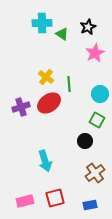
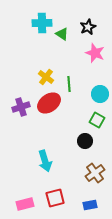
pink star: rotated 24 degrees counterclockwise
pink rectangle: moved 3 px down
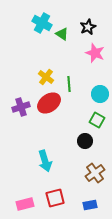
cyan cross: rotated 30 degrees clockwise
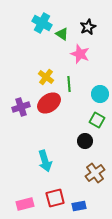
pink star: moved 15 px left, 1 px down
blue rectangle: moved 11 px left, 1 px down
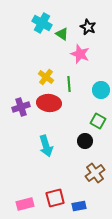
black star: rotated 21 degrees counterclockwise
cyan circle: moved 1 px right, 4 px up
red ellipse: rotated 40 degrees clockwise
green square: moved 1 px right, 1 px down
cyan arrow: moved 1 px right, 15 px up
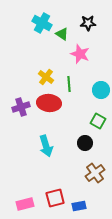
black star: moved 4 px up; rotated 28 degrees counterclockwise
black circle: moved 2 px down
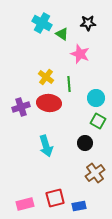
cyan circle: moved 5 px left, 8 px down
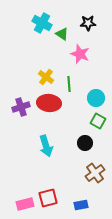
red square: moved 7 px left
blue rectangle: moved 2 px right, 1 px up
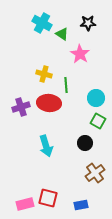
pink star: rotated 12 degrees clockwise
yellow cross: moved 2 px left, 3 px up; rotated 21 degrees counterclockwise
green line: moved 3 px left, 1 px down
red square: rotated 30 degrees clockwise
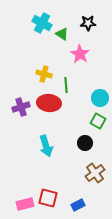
cyan circle: moved 4 px right
blue rectangle: moved 3 px left; rotated 16 degrees counterclockwise
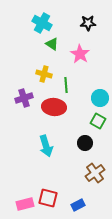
green triangle: moved 10 px left, 10 px down
red ellipse: moved 5 px right, 4 px down
purple cross: moved 3 px right, 9 px up
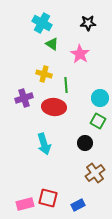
cyan arrow: moved 2 px left, 2 px up
